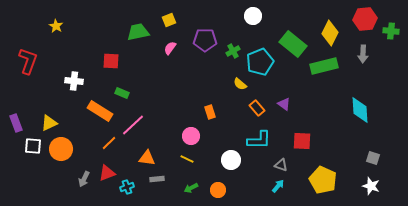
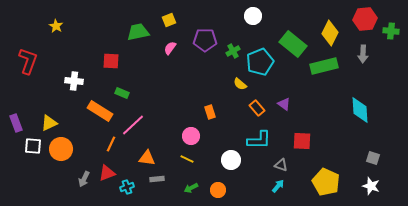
orange line at (109, 143): moved 2 px right, 1 px down; rotated 21 degrees counterclockwise
yellow pentagon at (323, 180): moved 3 px right, 2 px down
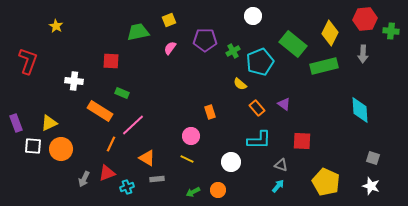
orange triangle at (147, 158): rotated 24 degrees clockwise
white circle at (231, 160): moved 2 px down
green arrow at (191, 188): moved 2 px right, 4 px down
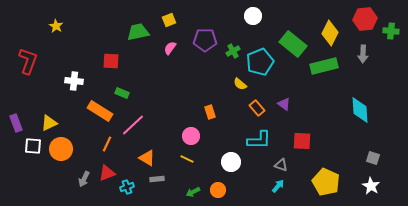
orange line at (111, 144): moved 4 px left
white star at (371, 186): rotated 12 degrees clockwise
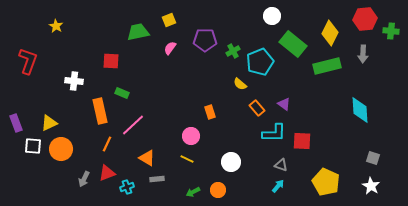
white circle at (253, 16): moved 19 px right
green rectangle at (324, 66): moved 3 px right
orange rectangle at (100, 111): rotated 45 degrees clockwise
cyan L-shape at (259, 140): moved 15 px right, 7 px up
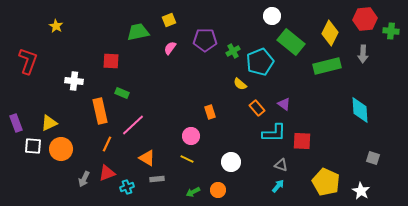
green rectangle at (293, 44): moved 2 px left, 2 px up
white star at (371, 186): moved 10 px left, 5 px down
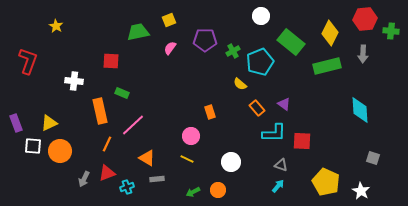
white circle at (272, 16): moved 11 px left
orange circle at (61, 149): moved 1 px left, 2 px down
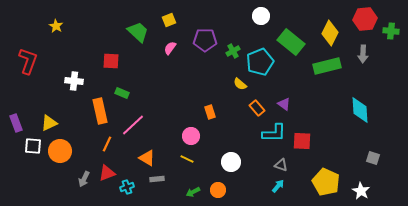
green trapezoid at (138, 32): rotated 55 degrees clockwise
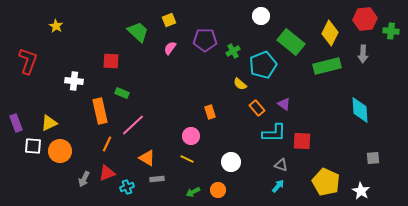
cyan pentagon at (260, 62): moved 3 px right, 3 px down
gray square at (373, 158): rotated 24 degrees counterclockwise
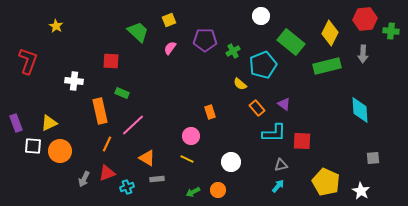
gray triangle at (281, 165): rotated 32 degrees counterclockwise
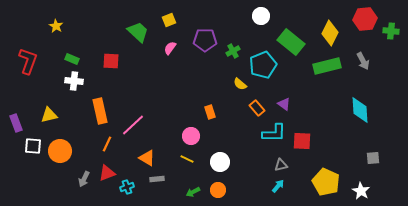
gray arrow at (363, 54): moved 7 px down; rotated 30 degrees counterclockwise
green rectangle at (122, 93): moved 50 px left, 34 px up
yellow triangle at (49, 123): moved 8 px up; rotated 12 degrees clockwise
white circle at (231, 162): moved 11 px left
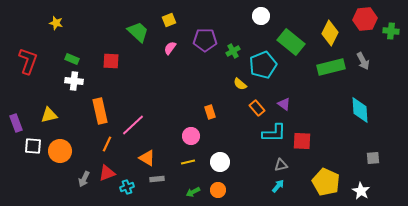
yellow star at (56, 26): moved 3 px up; rotated 16 degrees counterclockwise
green rectangle at (327, 66): moved 4 px right, 1 px down
yellow line at (187, 159): moved 1 px right, 3 px down; rotated 40 degrees counterclockwise
